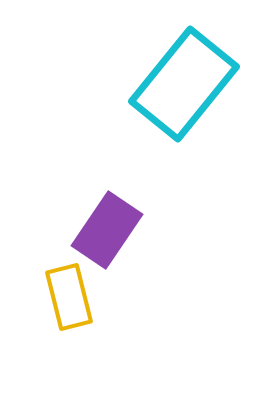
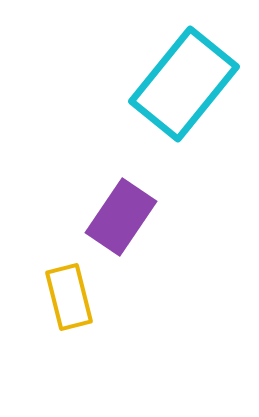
purple rectangle: moved 14 px right, 13 px up
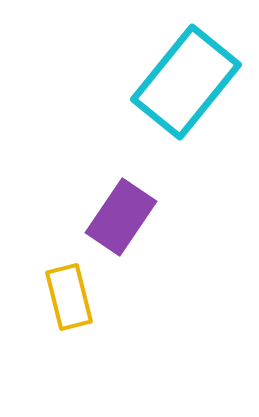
cyan rectangle: moved 2 px right, 2 px up
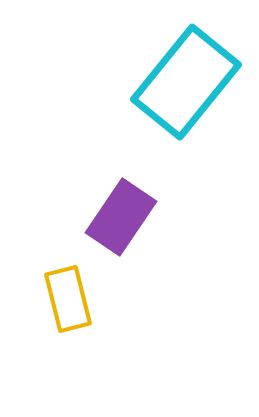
yellow rectangle: moved 1 px left, 2 px down
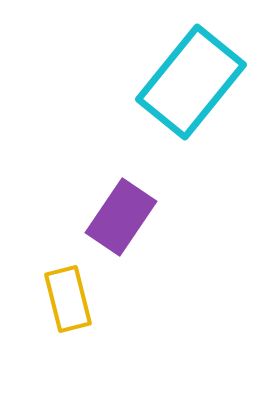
cyan rectangle: moved 5 px right
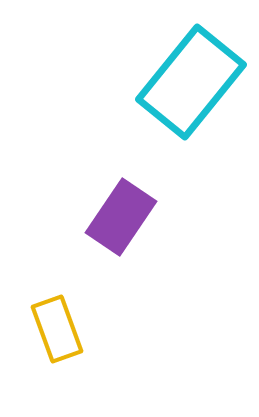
yellow rectangle: moved 11 px left, 30 px down; rotated 6 degrees counterclockwise
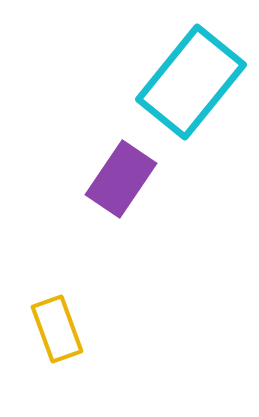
purple rectangle: moved 38 px up
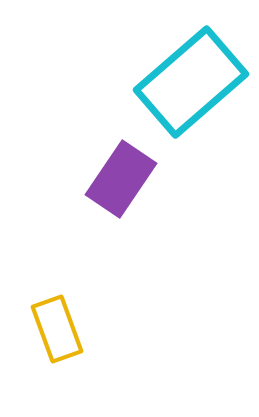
cyan rectangle: rotated 10 degrees clockwise
